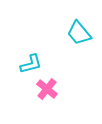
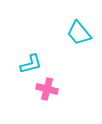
pink cross: rotated 25 degrees counterclockwise
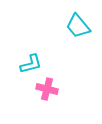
cyan trapezoid: moved 1 px left, 7 px up
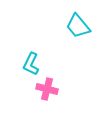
cyan L-shape: rotated 130 degrees clockwise
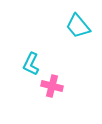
pink cross: moved 5 px right, 3 px up
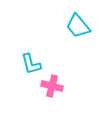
cyan L-shape: rotated 40 degrees counterclockwise
